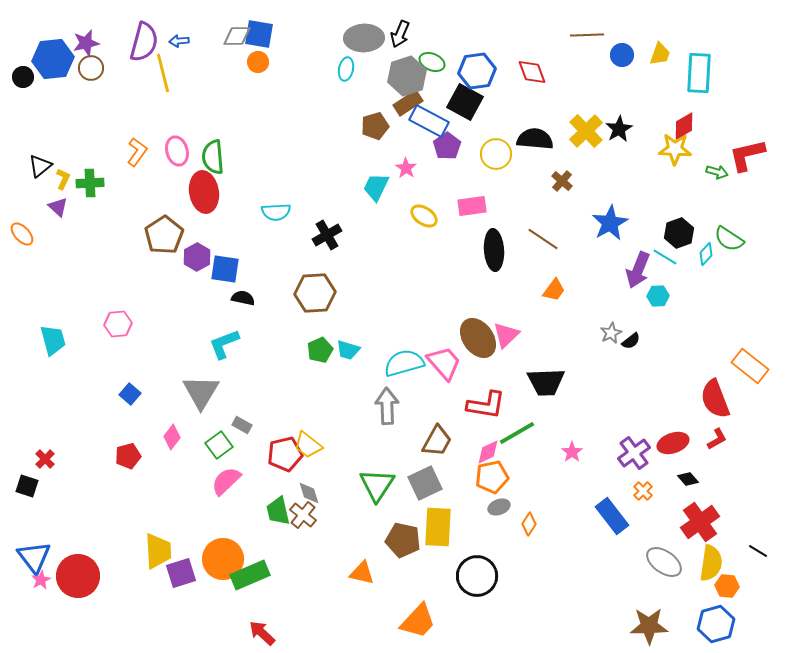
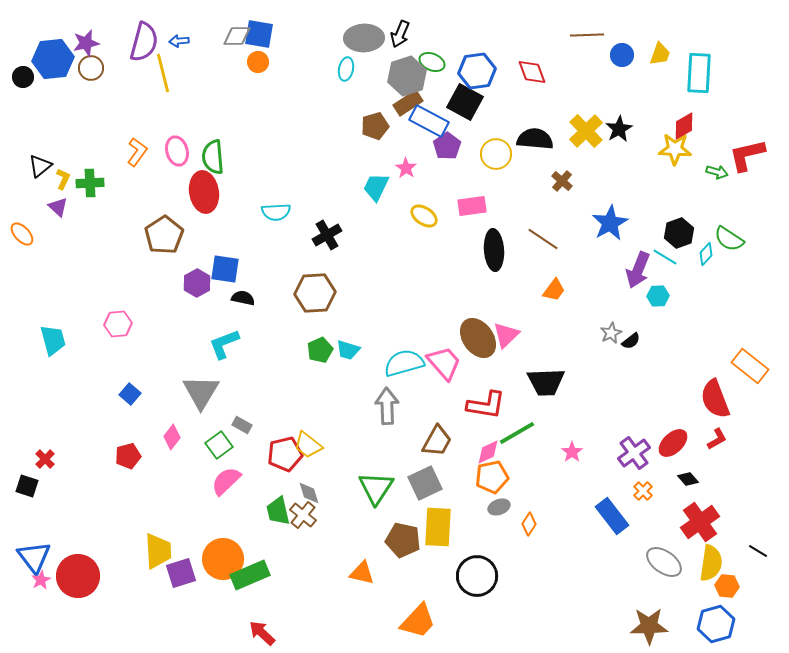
purple hexagon at (197, 257): moved 26 px down
red ellipse at (673, 443): rotated 24 degrees counterclockwise
green triangle at (377, 485): moved 1 px left, 3 px down
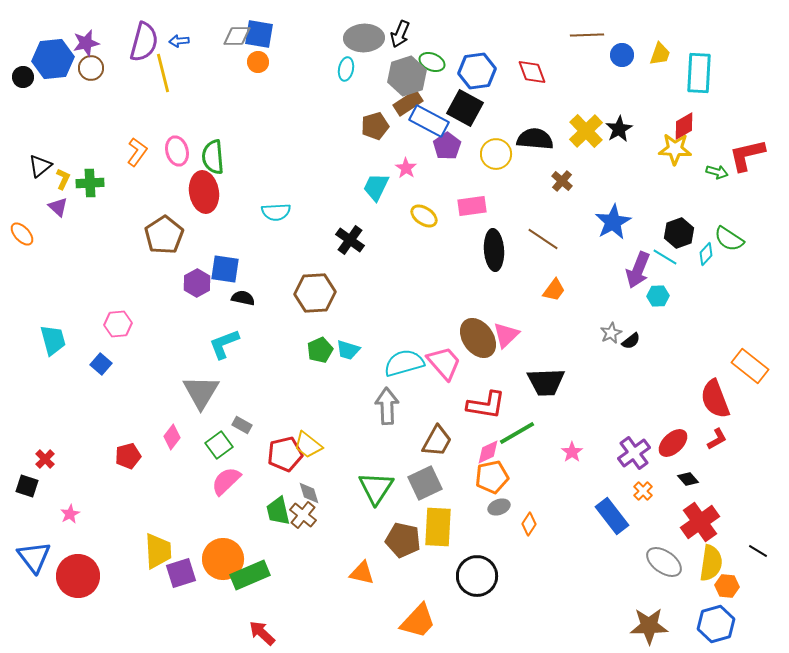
black square at (465, 102): moved 6 px down
blue star at (610, 223): moved 3 px right, 1 px up
black cross at (327, 235): moved 23 px right, 5 px down; rotated 24 degrees counterclockwise
blue square at (130, 394): moved 29 px left, 30 px up
pink star at (41, 580): moved 29 px right, 66 px up
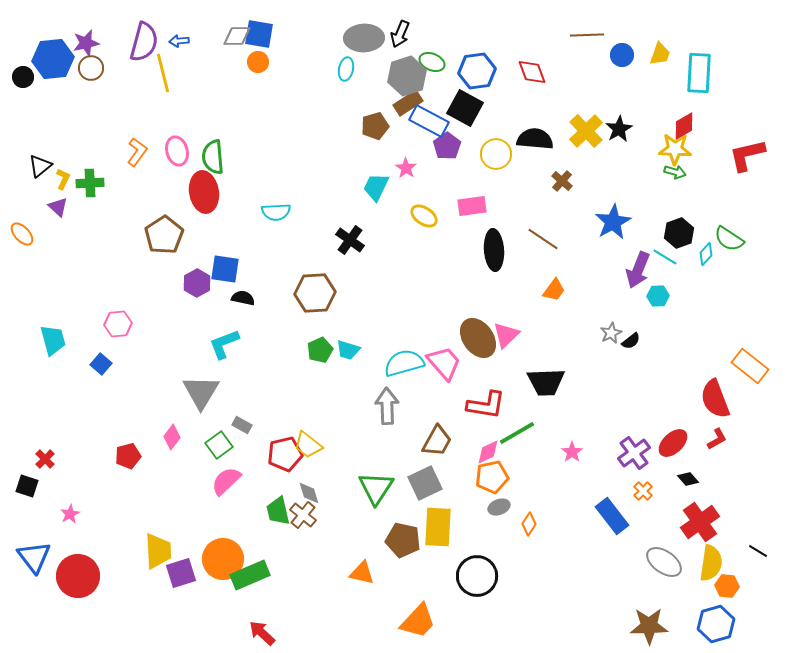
green arrow at (717, 172): moved 42 px left
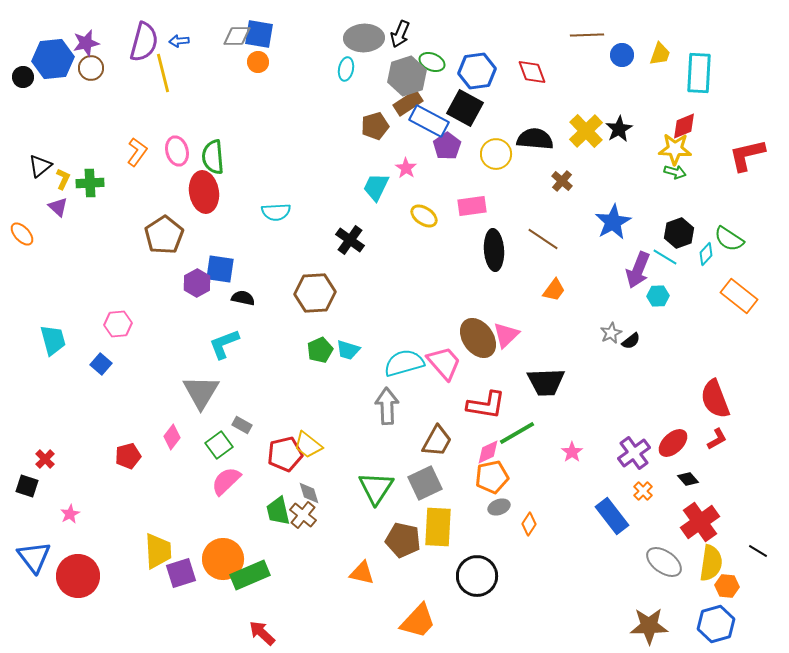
red diamond at (684, 126): rotated 8 degrees clockwise
blue square at (225, 269): moved 5 px left
orange rectangle at (750, 366): moved 11 px left, 70 px up
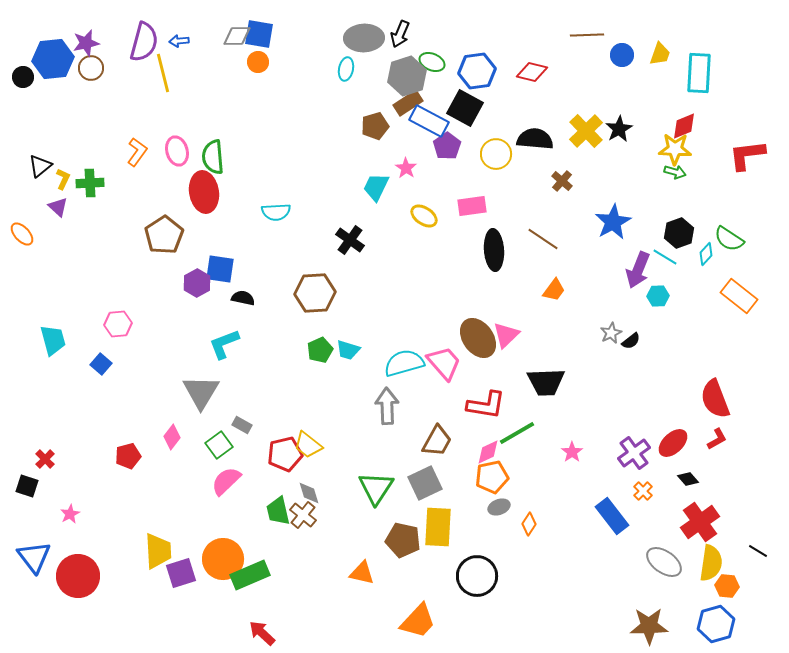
red diamond at (532, 72): rotated 56 degrees counterclockwise
red L-shape at (747, 155): rotated 6 degrees clockwise
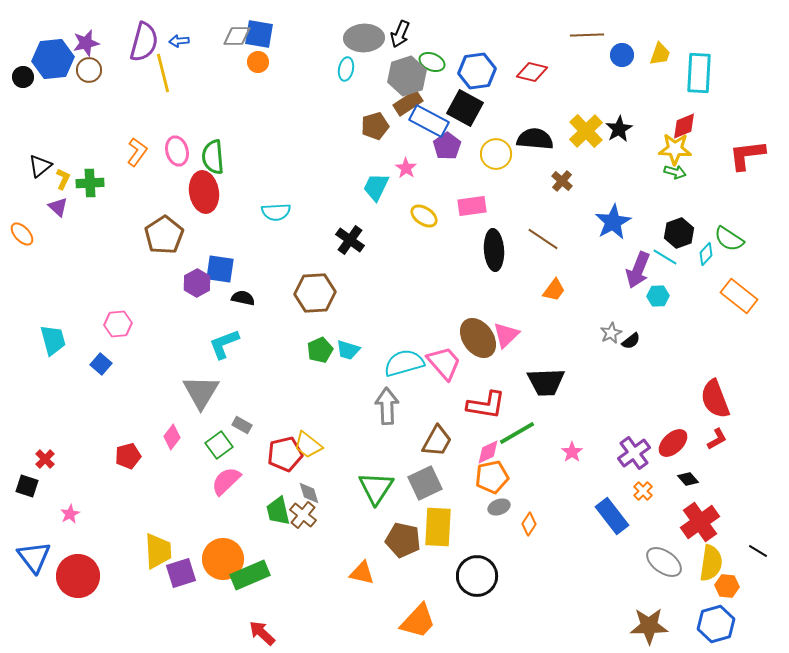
brown circle at (91, 68): moved 2 px left, 2 px down
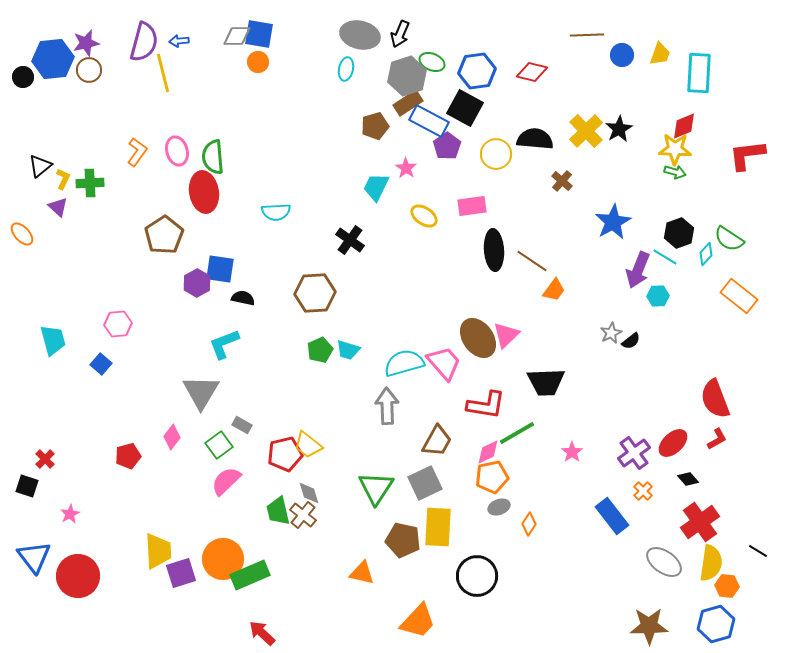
gray ellipse at (364, 38): moved 4 px left, 3 px up; rotated 15 degrees clockwise
brown line at (543, 239): moved 11 px left, 22 px down
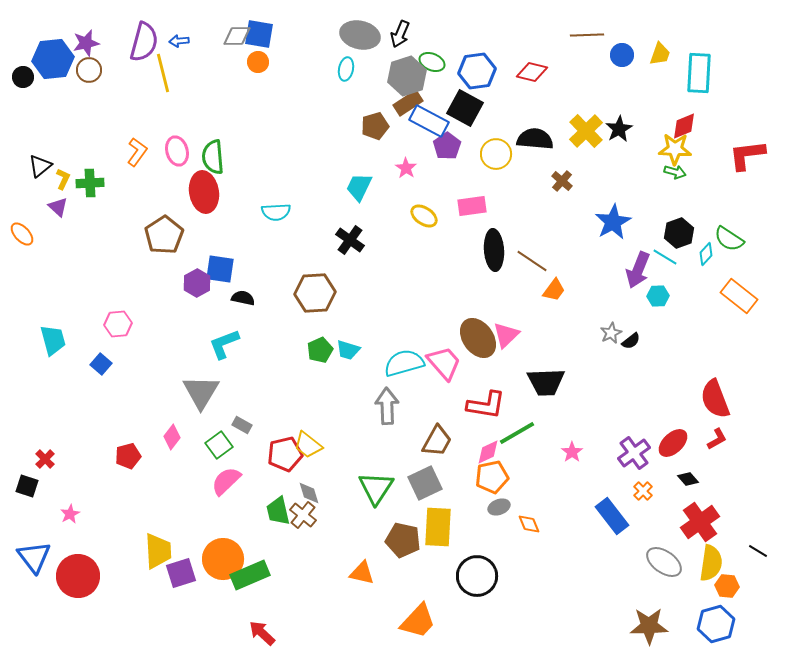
cyan trapezoid at (376, 187): moved 17 px left
orange diamond at (529, 524): rotated 55 degrees counterclockwise
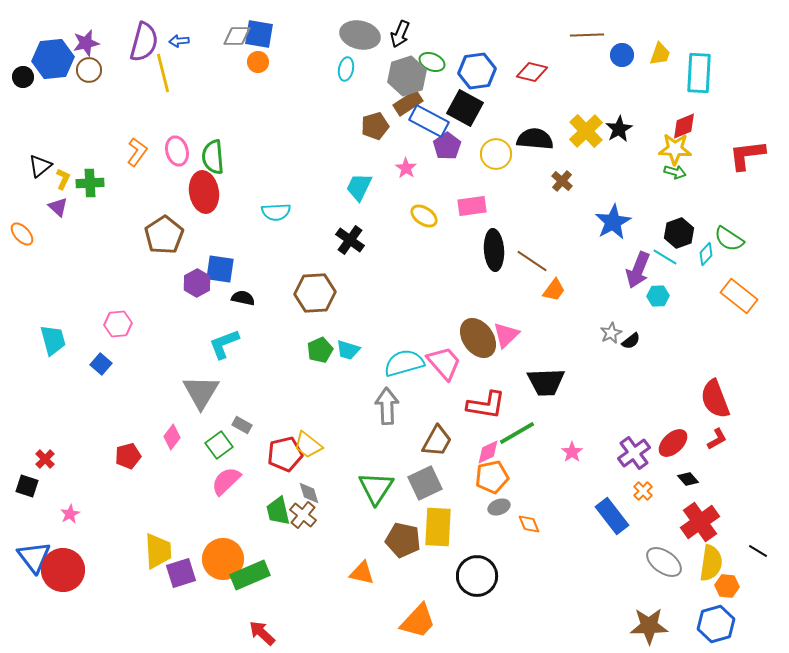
red circle at (78, 576): moved 15 px left, 6 px up
